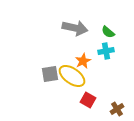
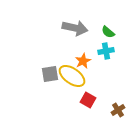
brown cross: moved 1 px right, 1 px down
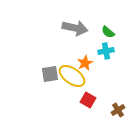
orange star: moved 2 px right, 2 px down
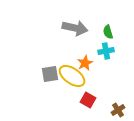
green semicircle: rotated 32 degrees clockwise
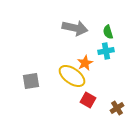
gray square: moved 19 px left, 7 px down
brown cross: moved 1 px left, 2 px up
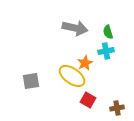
brown cross: rotated 24 degrees clockwise
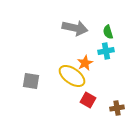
gray square: rotated 18 degrees clockwise
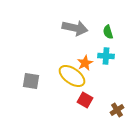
cyan cross: moved 5 px down; rotated 14 degrees clockwise
red square: moved 3 px left
brown cross: moved 2 px down; rotated 24 degrees counterclockwise
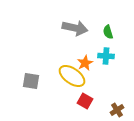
red square: moved 1 px down
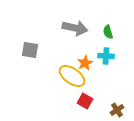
gray square: moved 1 px left, 31 px up
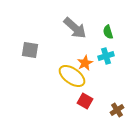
gray arrow: rotated 30 degrees clockwise
cyan cross: rotated 21 degrees counterclockwise
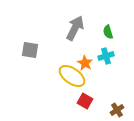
gray arrow: rotated 105 degrees counterclockwise
orange star: rotated 14 degrees counterclockwise
